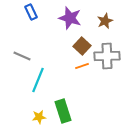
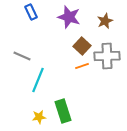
purple star: moved 1 px left, 1 px up
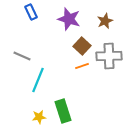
purple star: moved 2 px down
gray cross: moved 2 px right
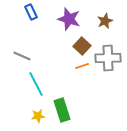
gray cross: moved 1 px left, 2 px down
cyan line: moved 2 px left, 4 px down; rotated 50 degrees counterclockwise
green rectangle: moved 1 px left, 1 px up
yellow star: moved 1 px left, 1 px up
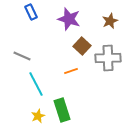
brown star: moved 5 px right
orange line: moved 11 px left, 5 px down
yellow star: rotated 16 degrees counterclockwise
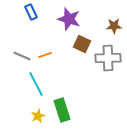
brown star: moved 4 px right, 5 px down; rotated 21 degrees clockwise
brown square: moved 2 px up; rotated 18 degrees counterclockwise
orange line: moved 26 px left, 16 px up
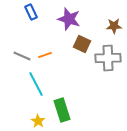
yellow star: moved 5 px down; rotated 16 degrees counterclockwise
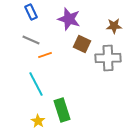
gray line: moved 9 px right, 16 px up
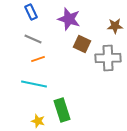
brown star: moved 1 px right
gray line: moved 2 px right, 1 px up
orange line: moved 7 px left, 4 px down
cyan line: moved 2 px left; rotated 50 degrees counterclockwise
yellow star: rotated 16 degrees counterclockwise
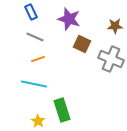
gray line: moved 2 px right, 2 px up
gray cross: moved 3 px right, 1 px down; rotated 25 degrees clockwise
yellow star: rotated 16 degrees clockwise
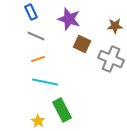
gray line: moved 1 px right, 1 px up
cyan line: moved 11 px right, 2 px up
green rectangle: rotated 10 degrees counterclockwise
